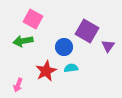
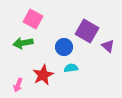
green arrow: moved 2 px down
purple triangle: rotated 24 degrees counterclockwise
red star: moved 3 px left, 4 px down
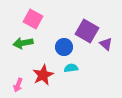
purple triangle: moved 2 px left, 2 px up
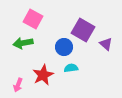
purple square: moved 4 px left, 1 px up
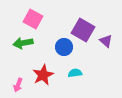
purple triangle: moved 3 px up
cyan semicircle: moved 4 px right, 5 px down
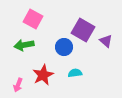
green arrow: moved 1 px right, 2 px down
